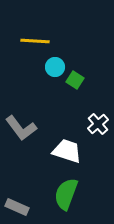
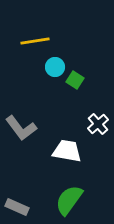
yellow line: rotated 12 degrees counterclockwise
white trapezoid: rotated 8 degrees counterclockwise
green semicircle: moved 3 px right, 6 px down; rotated 16 degrees clockwise
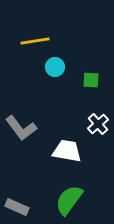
green square: moved 16 px right; rotated 30 degrees counterclockwise
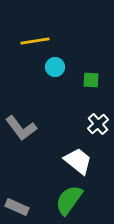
white trapezoid: moved 11 px right, 10 px down; rotated 28 degrees clockwise
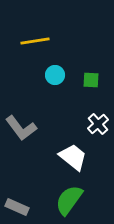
cyan circle: moved 8 px down
white trapezoid: moved 5 px left, 4 px up
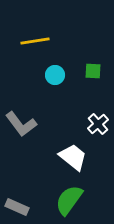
green square: moved 2 px right, 9 px up
gray L-shape: moved 4 px up
